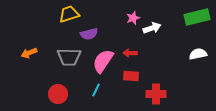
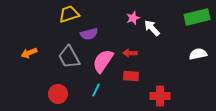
white arrow: rotated 114 degrees counterclockwise
gray trapezoid: rotated 60 degrees clockwise
red cross: moved 4 px right, 2 px down
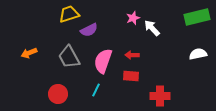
purple semicircle: moved 4 px up; rotated 12 degrees counterclockwise
red arrow: moved 2 px right, 2 px down
pink semicircle: rotated 15 degrees counterclockwise
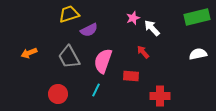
red arrow: moved 11 px right, 3 px up; rotated 48 degrees clockwise
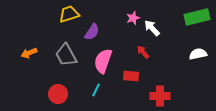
purple semicircle: moved 3 px right, 2 px down; rotated 30 degrees counterclockwise
gray trapezoid: moved 3 px left, 2 px up
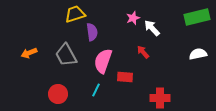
yellow trapezoid: moved 6 px right
purple semicircle: rotated 42 degrees counterclockwise
red rectangle: moved 6 px left, 1 px down
red cross: moved 2 px down
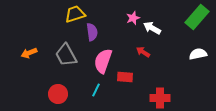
green rectangle: rotated 35 degrees counterclockwise
white arrow: rotated 18 degrees counterclockwise
red arrow: rotated 16 degrees counterclockwise
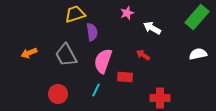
pink star: moved 6 px left, 5 px up
red arrow: moved 3 px down
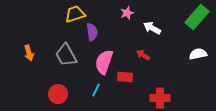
orange arrow: rotated 84 degrees counterclockwise
pink semicircle: moved 1 px right, 1 px down
